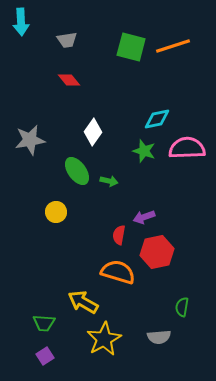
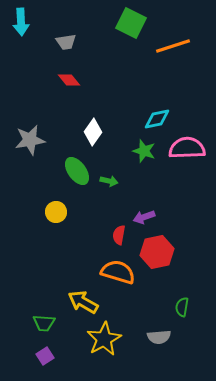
gray trapezoid: moved 1 px left, 2 px down
green square: moved 24 px up; rotated 12 degrees clockwise
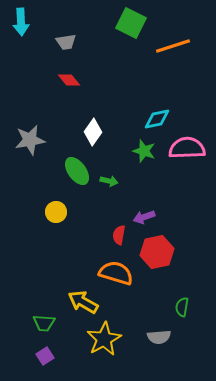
orange semicircle: moved 2 px left, 1 px down
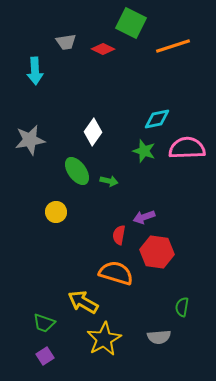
cyan arrow: moved 14 px right, 49 px down
red diamond: moved 34 px right, 31 px up; rotated 25 degrees counterclockwise
red hexagon: rotated 20 degrees clockwise
green trapezoid: rotated 15 degrees clockwise
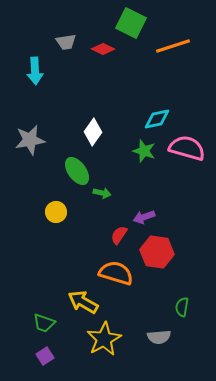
pink semicircle: rotated 18 degrees clockwise
green arrow: moved 7 px left, 12 px down
red semicircle: rotated 24 degrees clockwise
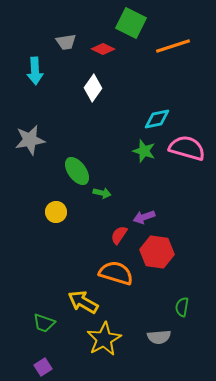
white diamond: moved 44 px up
purple square: moved 2 px left, 11 px down
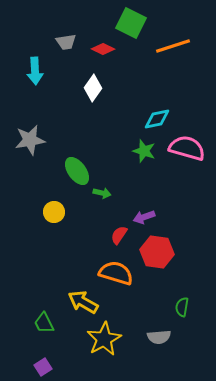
yellow circle: moved 2 px left
green trapezoid: rotated 45 degrees clockwise
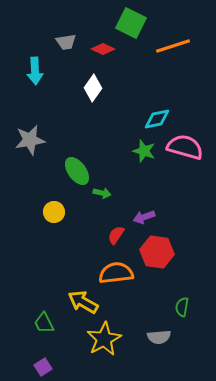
pink semicircle: moved 2 px left, 1 px up
red semicircle: moved 3 px left
orange semicircle: rotated 24 degrees counterclockwise
